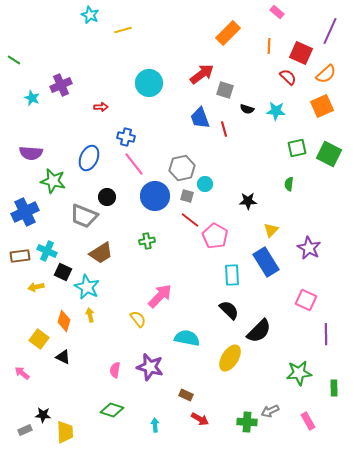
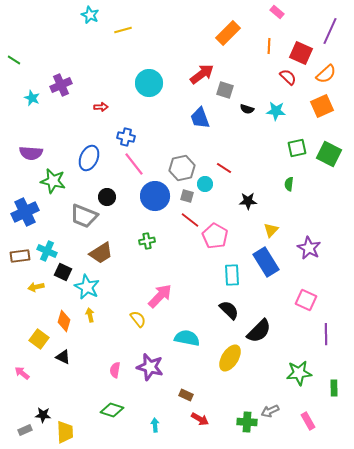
red line at (224, 129): moved 39 px down; rotated 42 degrees counterclockwise
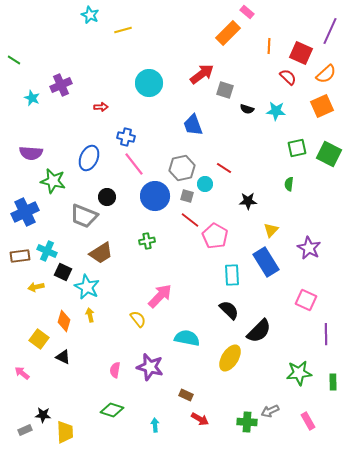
pink rectangle at (277, 12): moved 30 px left
blue trapezoid at (200, 118): moved 7 px left, 7 px down
green rectangle at (334, 388): moved 1 px left, 6 px up
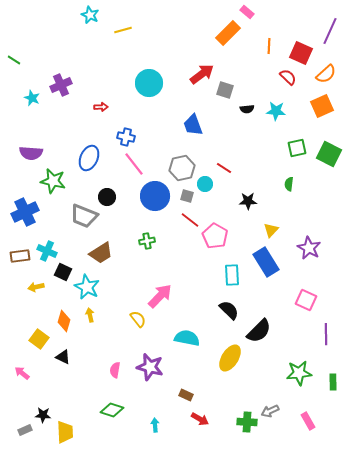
black semicircle at (247, 109): rotated 24 degrees counterclockwise
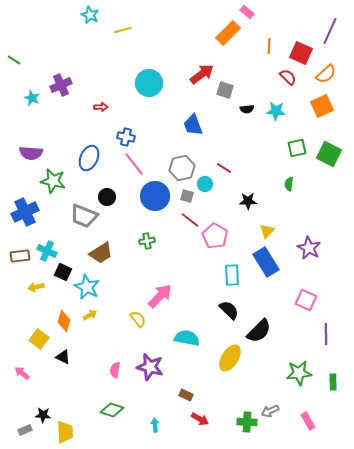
yellow triangle at (271, 230): moved 4 px left, 1 px down
yellow arrow at (90, 315): rotated 72 degrees clockwise
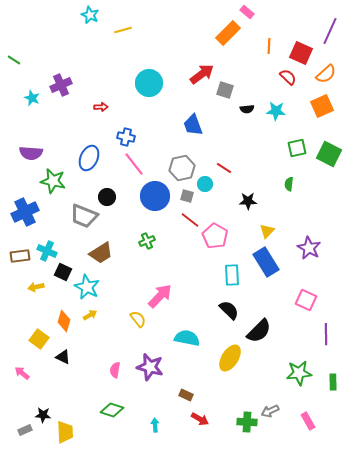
green cross at (147, 241): rotated 14 degrees counterclockwise
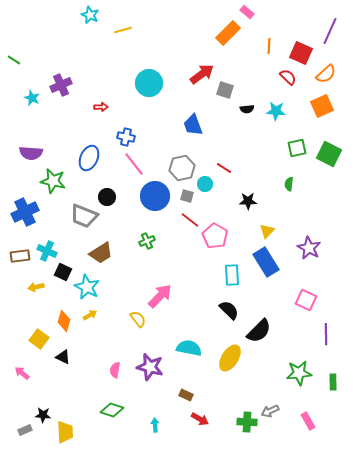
cyan semicircle at (187, 338): moved 2 px right, 10 px down
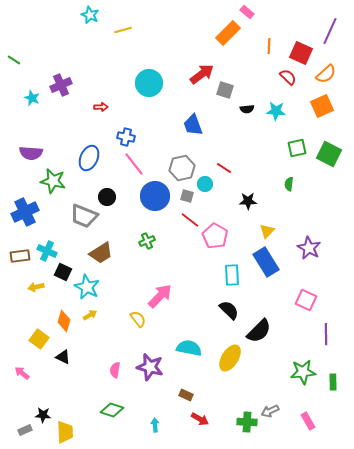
green star at (299, 373): moved 4 px right, 1 px up
